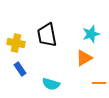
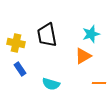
orange triangle: moved 1 px left, 2 px up
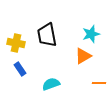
cyan semicircle: rotated 144 degrees clockwise
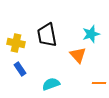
orange triangle: moved 5 px left, 1 px up; rotated 42 degrees counterclockwise
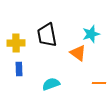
yellow cross: rotated 12 degrees counterclockwise
orange triangle: moved 2 px up; rotated 12 degrees counterclockwise
blue rectangle: moved 1 px left; rotated 32 degrees clockwise
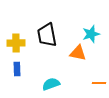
orange triangle: rotated 24 degrees counterclockwise
blue rectangle: moved 2 px left
